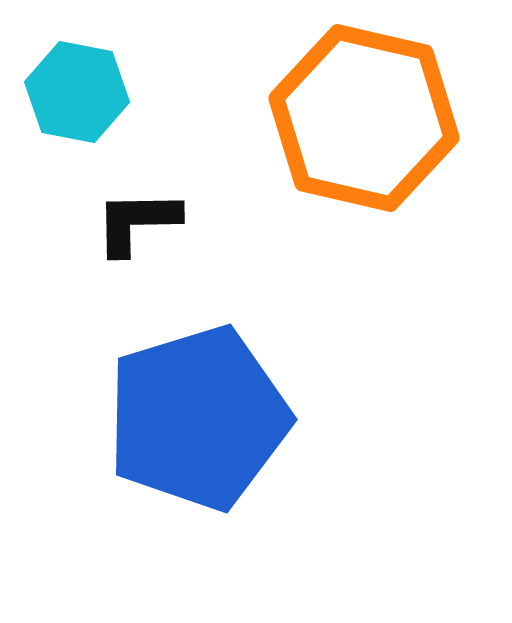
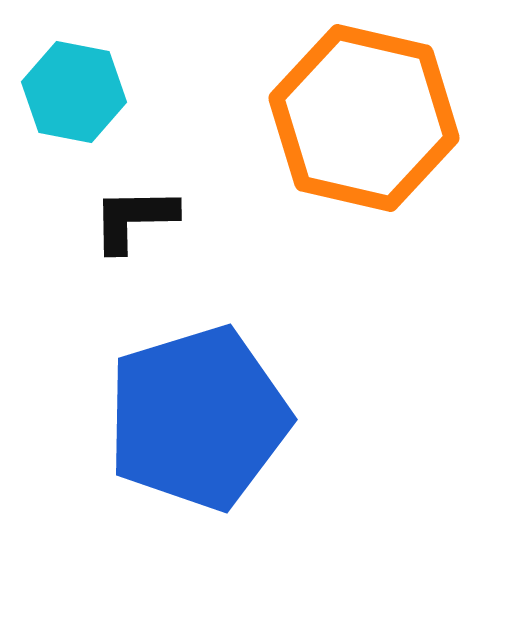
cyan hexagon: moved 3 px left
black L-shape: moved 3 px left, 3 px up
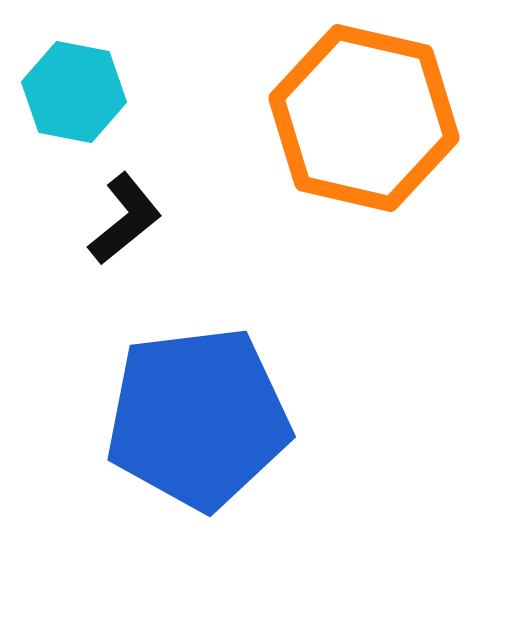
black L-shape: moved 9 px left; rotated 142 degrees clockwise
blue pentagon: rotated 10 degrees clockwise
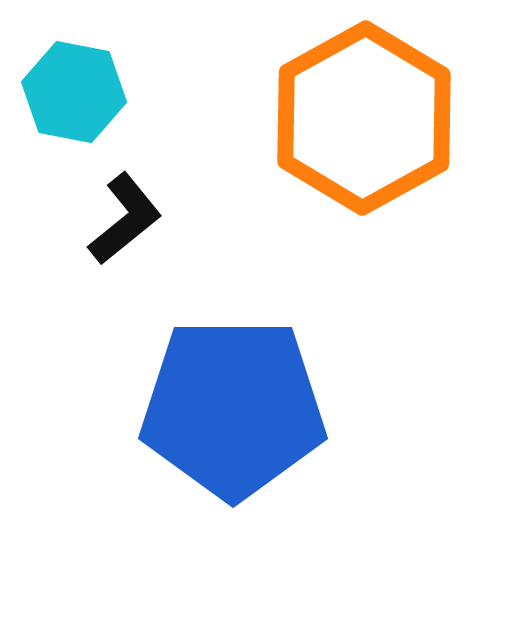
orange hexagon: rotated 18 degrees clockwise
blue pentagon: moved 35 px right, 10 px up; rotated 7 degrees clockwise
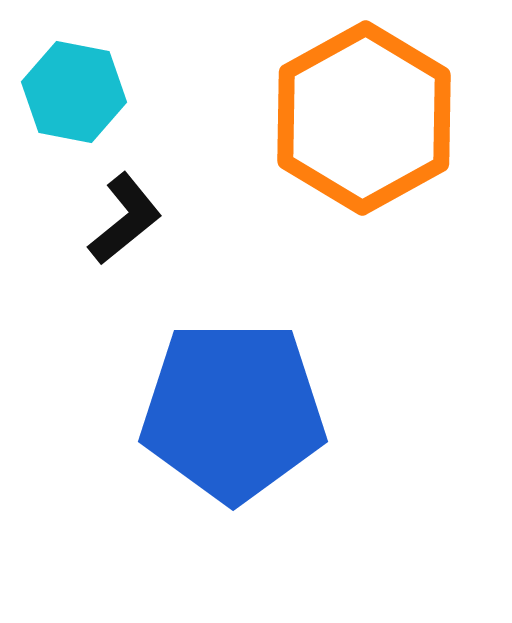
blue pentagon: moved 3 px down
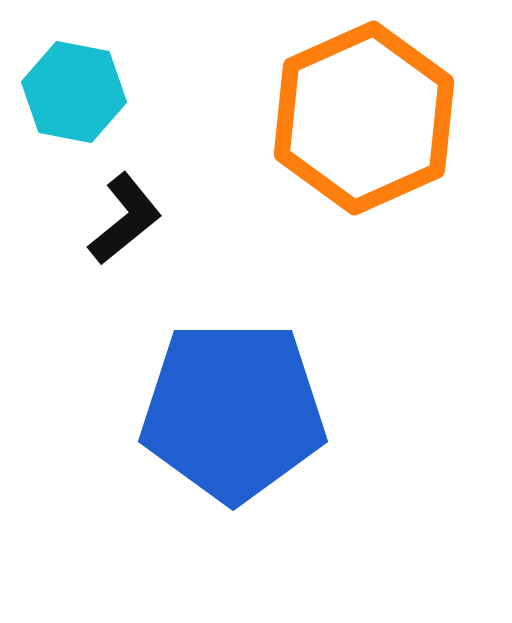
orange hexagon: rotated 5 degrees clockwise
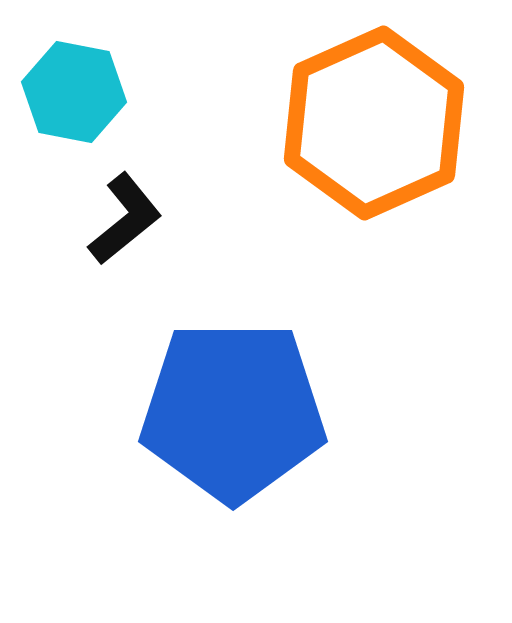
orange hexagon: moved 10 px right, 5 px down
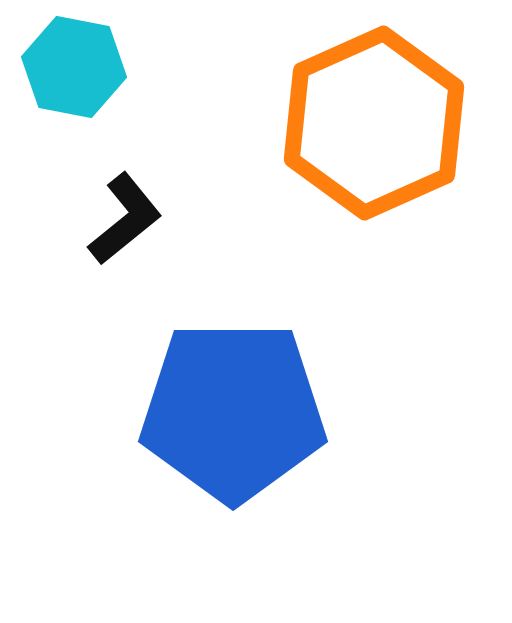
cyan hexagon: moved 25 px up
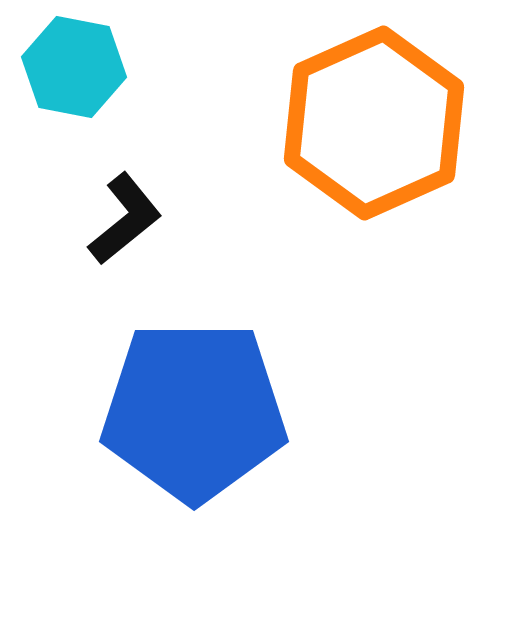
blue pentagon: moved 39 px left
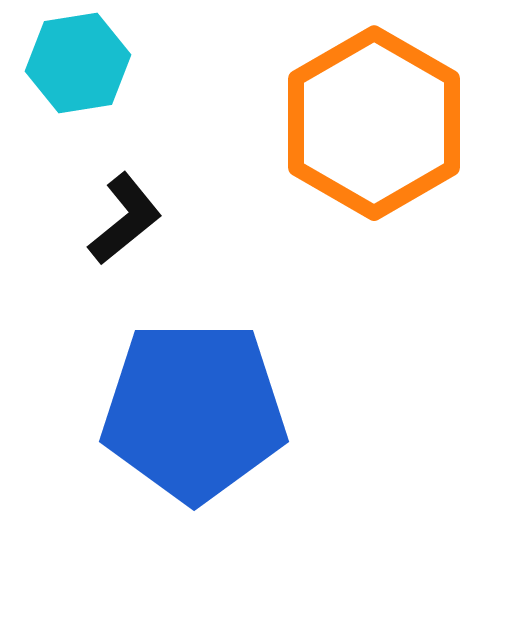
cyan hexagon: moved 4 px right, 4 px up; rotated 20 degrees counterclockwise
orange hexagon: rotated 6 degrees counterclockwise
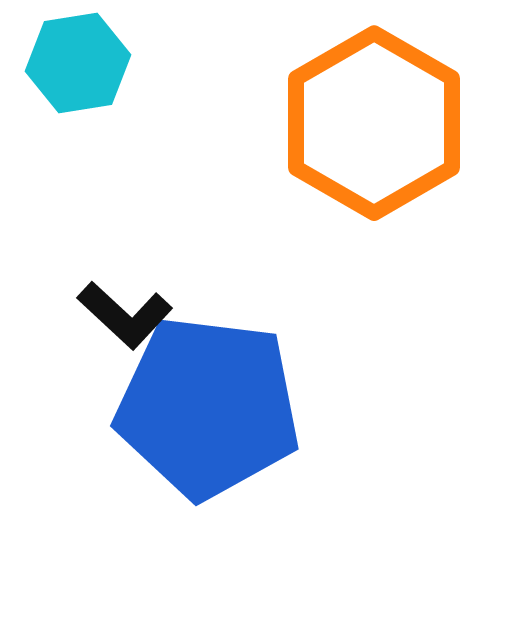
black L-shape: moved 96 px down; rotated 82 degrees clockwise
blue pentagon: moved 14 px right, 4 px up; rotated 7 degrees clockwise
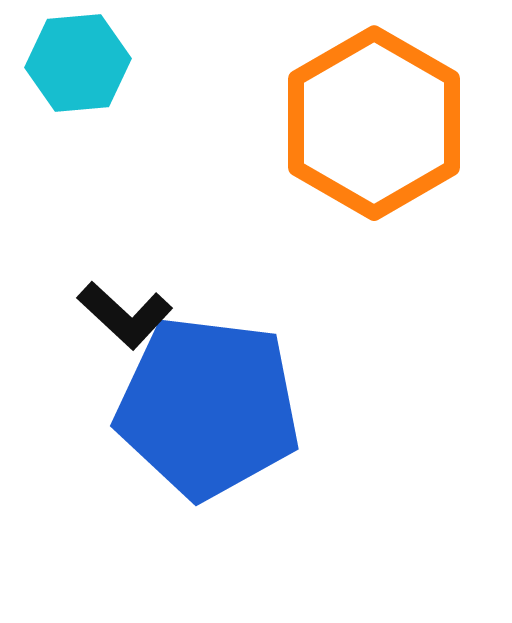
cyan hexagon: rotated 4 degrees clockwise
